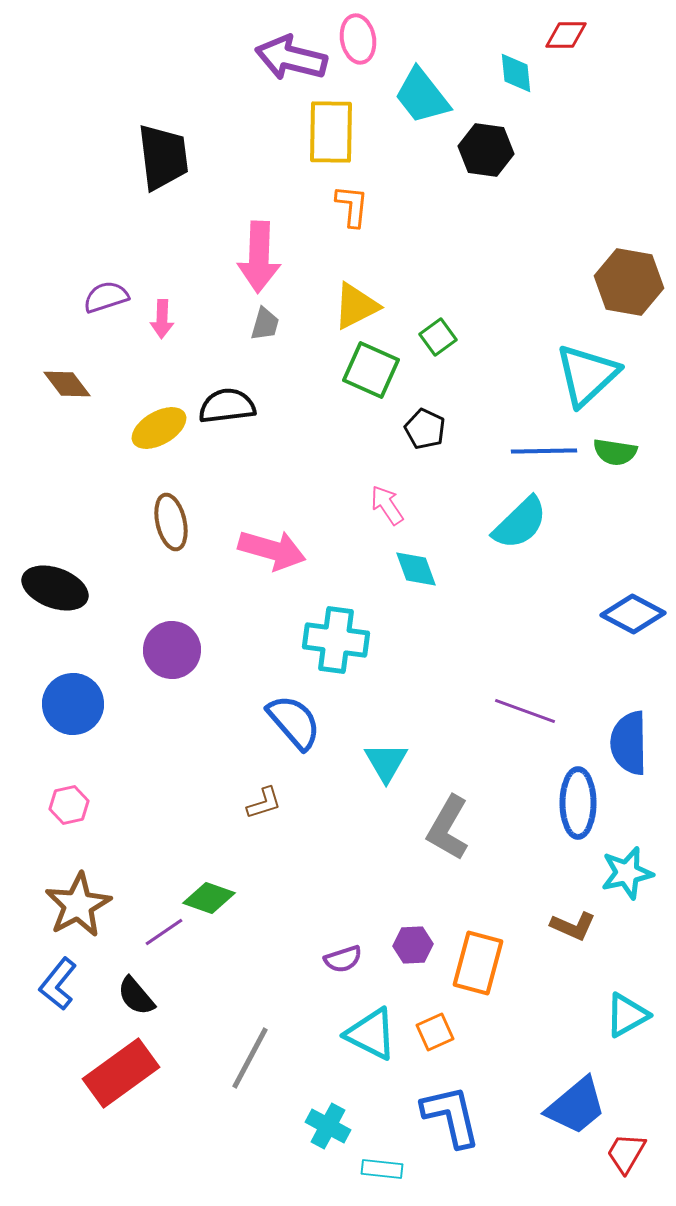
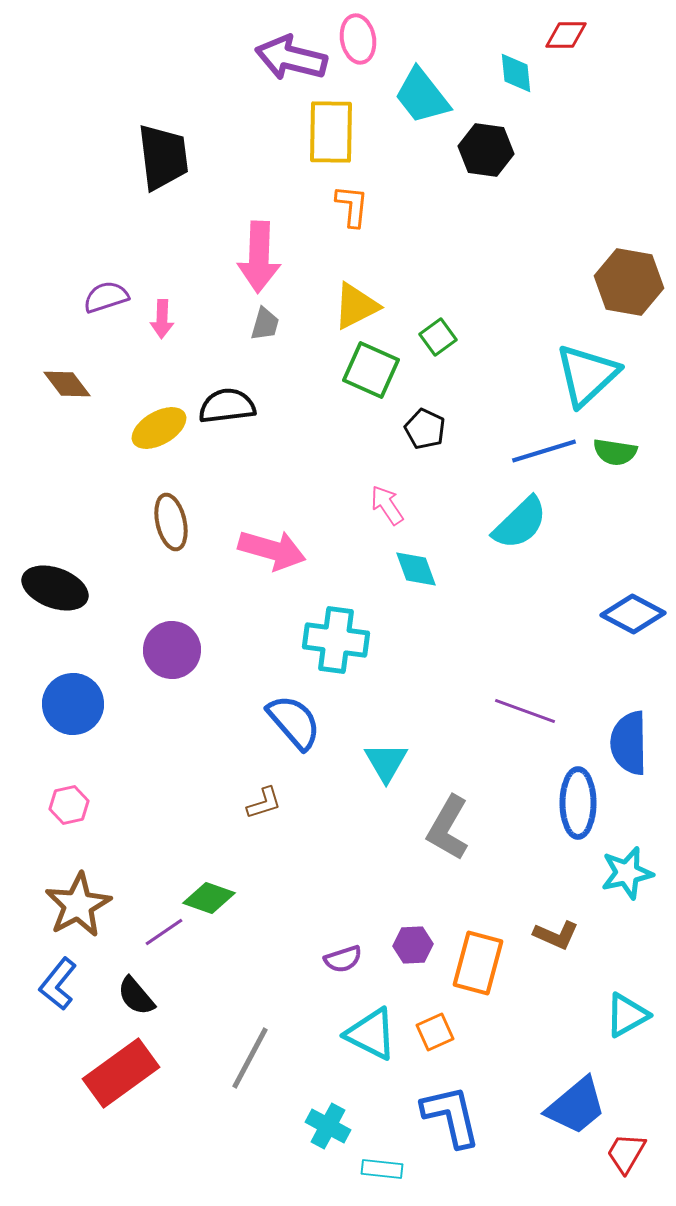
blue line at (544, 451): rotated 16 degrees counterclockwise
brown L-shape at (573, 926): moved 17 px left, 9 px down
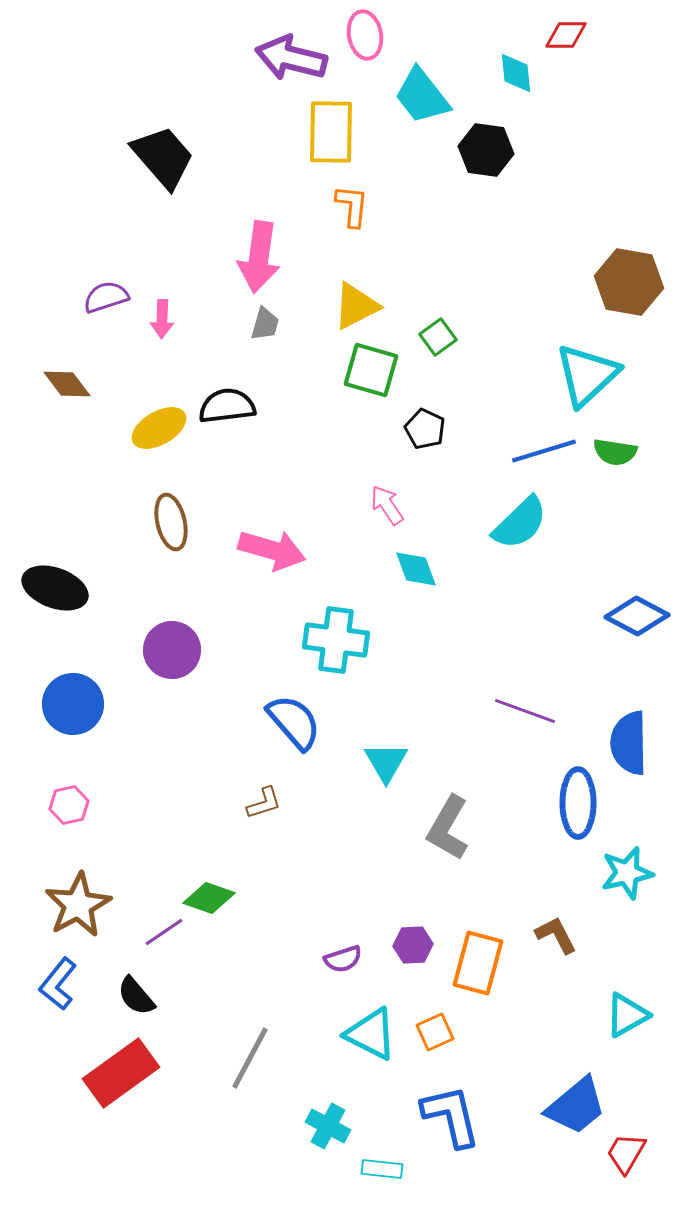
pink ellipse at (358, 39): moved 7 px right, 4 px up
black trapezoid at (163, 157): rotated 34 degrees counterclockwise
pink arrow at (259, 257): rotated 6 degrees clockwise
green square at (371, 370): rotated 8 degrees counterclockwise
blue diamond at (633, 614): moved 4 px right, 2 px down
brown L-shape at (556, 935): rotated 141 degrees counterclockwise
